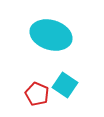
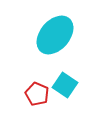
cyan ellipse: moved 4 px right; rotated 66 degrees counterclockwise
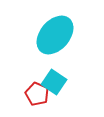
cyan square: moved 11 px left, 3 px up
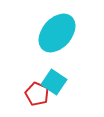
cyan ellipse: moved 2 px right, 2 px up
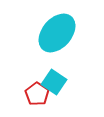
red pentagon: rotated 10 degrees clockwise
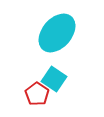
cyan square: moved 3 px up
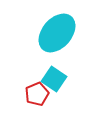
red pentagon: rotated 15 degrees clockwise
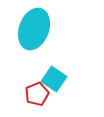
cyan ellipse: moved 23 px left, 4 px up; rotated 21 degrees counterclockwise
